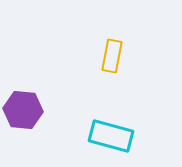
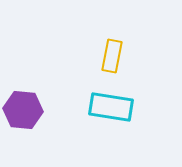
cyan rectangle: moved 29 px up; rotated 6 degrees counterclockwise
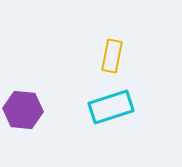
cyan rectangle: rotated 27 degrees counterclockwise
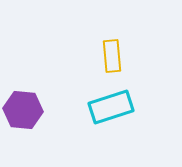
yellow rectangle: rotated 16 degrees counterclockwise
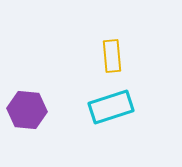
purple hexagon: moved 4 px right
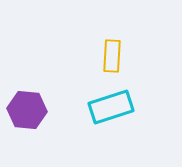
yellow rectangle: rotated 8 degrees clockwise
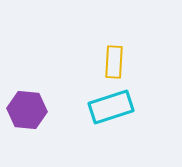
yellow rectangle: moved 2 px right, 6 px down
